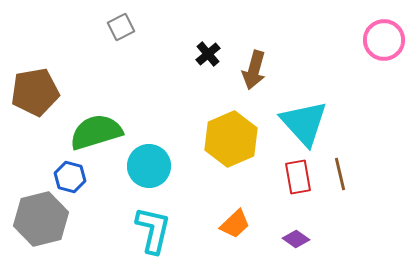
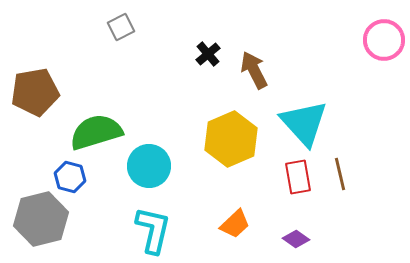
brown arrow: rotated 138 degrees clockwise
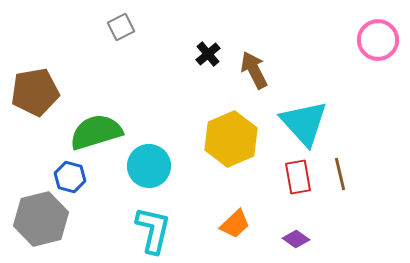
pink circle: moved 6 px left
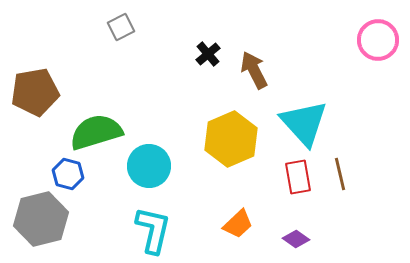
blue hexagon: moved 2 px left, 3 px up
orange trapezoid: moved 3 px right
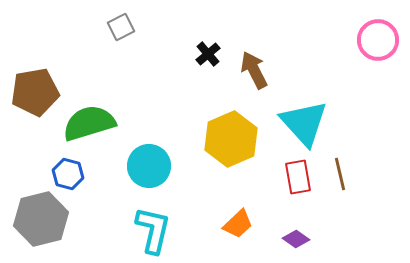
green semicircle: moved 7 px left, 9 px up
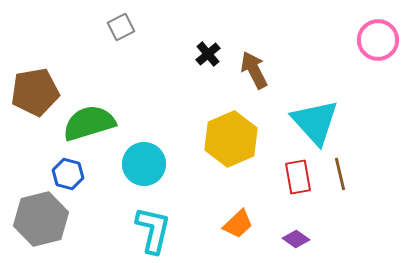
cyan triangle: moved 11 px right, 1 px up
cyan circle: moved 5 px left, 2 px up
